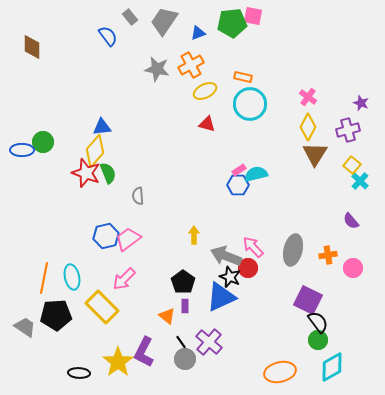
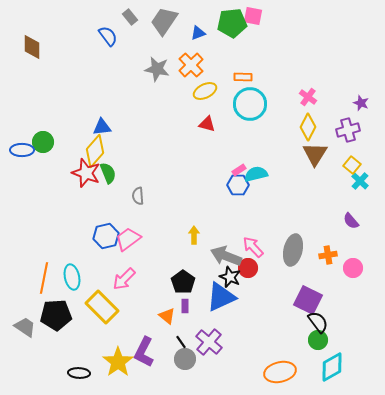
orange cross at (191, 65): rotated 15 degrees counterclockwise
orange rectangle at (243, 77): rotated 12 degrees counterclockwise
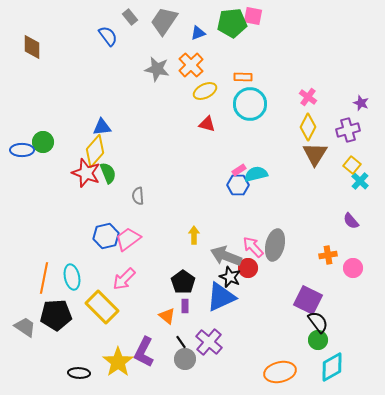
gray ellipse at (293, 250): moved 18 px left, 5 px up
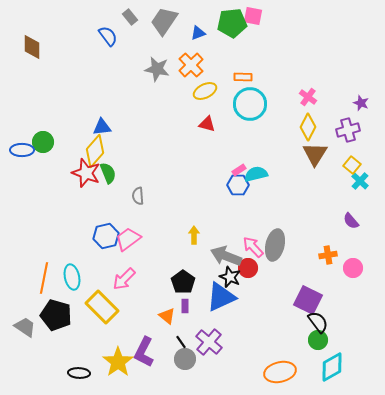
black pentagon at (56, 315): rotated 20 degrees clockwise
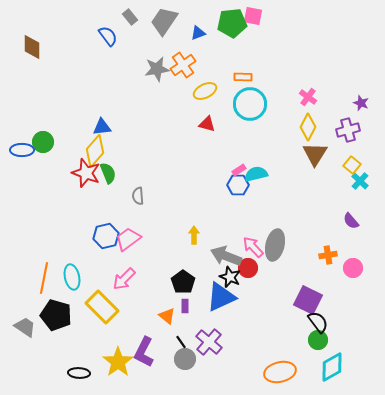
orange cross at (191, 65): moved 8 px left; rotated 10 degrees clockwise
gray star at (157, 69): rotated 20 degrees counterclockwise
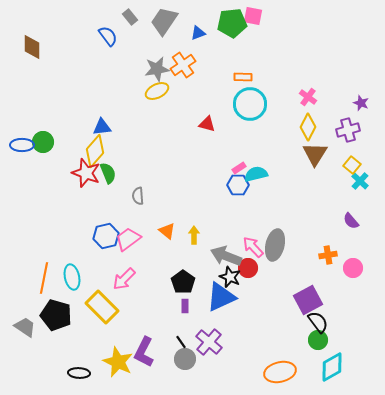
yellow ellipse at (205, 91): moved 48 px left
blue ellipse at (22, 150): moved 5 px up
pink rectangle at (239, 170): moved 2 px up
purple square at (308, 300): rotated 36 degrees clockwise
orange triangle at (167, 316): moved 85 px up
yellow star at (118, 362): rotated 12 degrees counterclockwise
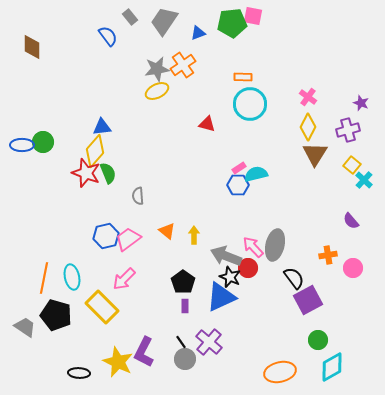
cyan cross at (360, 181): moved 4 px right, 1 px up
black semicircle at (318, 322): moved 24 px left, 44 px up
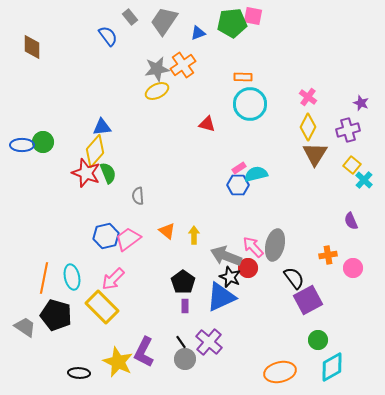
purple semicircle at (351, 221): rotated 18 degrees clockwise
pink arrow at (124, 279): moved 11 px left
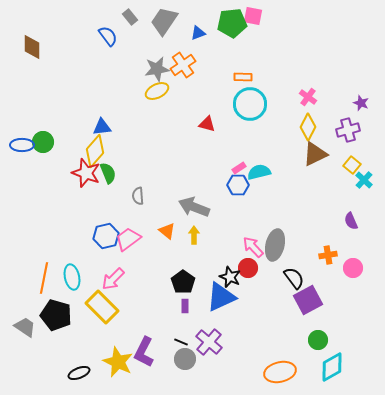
brown triangle at (315, 154): rotated 32 degrees clockwise
cyan semicircle at (256, 174): moved 3 px right, 2 px up
gray arrow at (226, 256): moved 32 px left, 49 px up
black line at (181, 342): rotated 32 degrees counterclockwise
black ellipse at (79, 373): rotated 25 degrees counterclockwise
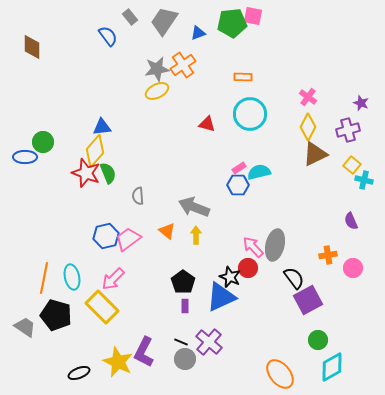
cyan circle at (250, 104): moved 10 px down
blue ellipse at (22, 145): moved 3 px right, 12 px down
cyan cross at (364, 180): rotated 30 degrees counterclockwise
yellow arrow at (194, 235): moved 2 px right
orange ellipse at (280, 372): moved 2 px down; rotated 64 degrees clockwise
